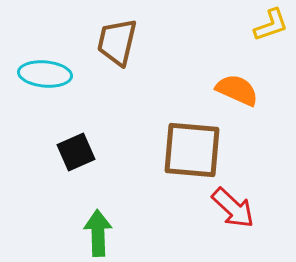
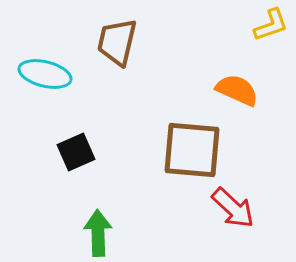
cyan ellipse: rotated 9 degrees clockwise
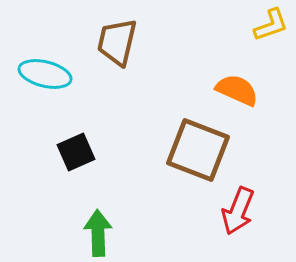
brown square: moved 6 px right; rotated 16 degrees clockwise
red arrow: moved 5 px right, 3 px down; rotated 69 degrees clockwise
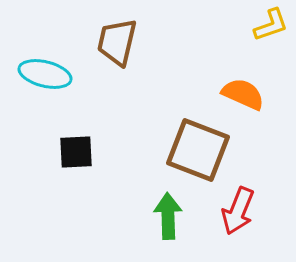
orange semicircle: moved 6 px right, 4 px down
black square: rotated 21 degrees clockwise
green arrow: moved 70 px right, 17 px up
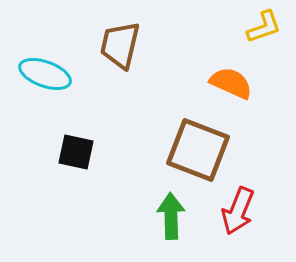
yellow L-shape: moved 7 px left, 2 px down
brown trapezoid: moved 3 px right, 3 px down
cyan ellipse: rotated 6 degrees clockwise
orange semicircle: moved 12 px left, 11 px up
black square: rotated 15 degrees clockwise
green arrow: moved 3 px right
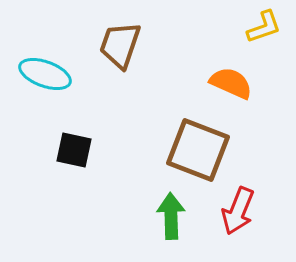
brown trapezoid: rotated 6 degrees clockwise
black square: moved 2 px left, 2 px up
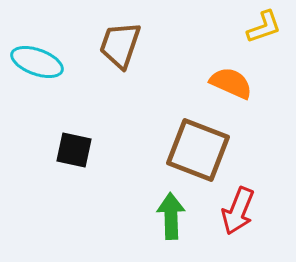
cyan ellipse: moved 8 px left, 12 px up
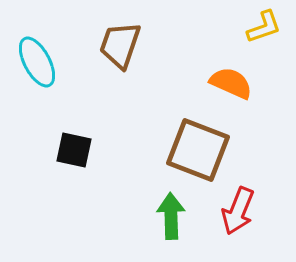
cyan ellipse: rotated 42 degrees clockwise
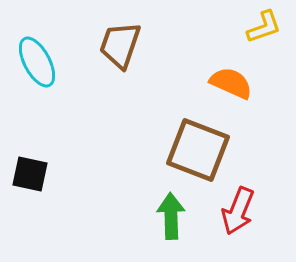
black square: moved 44 px left, 24 px down
